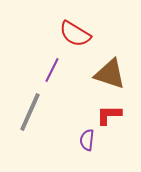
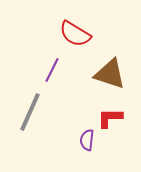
red L-shape: moved 1 px right, 3 px down
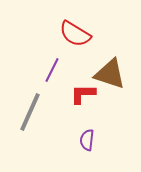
red L-shape: moved 27 px left, 24 px up
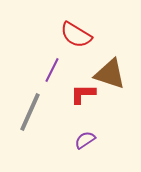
red semicircle: moved 1 px right, 1 px down
purple semicircle: moved 2 px left; rotated 50 degrees clockwise
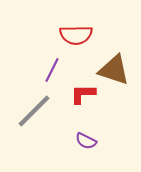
red semicircle: rotated 32 degrees counterclockwise
brown triangle: moved 4 px right, 4 px up
gray line: moved 4 px right, 1 px up; rotated 21 degrees clockwise
purple semicircle: moved 1 px right, 1 px down; rotated 120 degrees counterclockwise
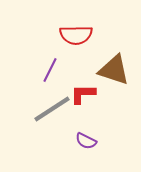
purple line: moved 2 px left
gray line: moved 18 px right, 2 px up; rotated 12 degrees clockwise
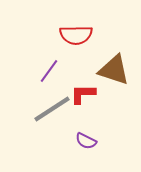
purple line: moved 1 px left, 1 px down; rotated 10 degrees clockwise
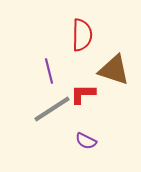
red semicircle: moved 6 px right; rotated 88 degrees counterclockwise
purple line: rotated 50 degrees counterclockwise
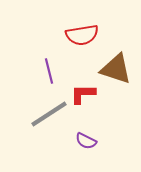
red semicircle: rotated 80 degrees clockwise
brown triangle: moved 2 px right, 1 px up
gray line: moved 3 px left, 5 px down
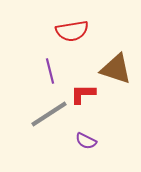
red semicircle: moved 10 px left, 4 px up
purple line: moved 1 px right
